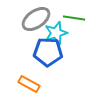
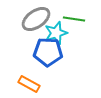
green line: moved 1 px down
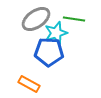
blue pentagon: moved 1 px right
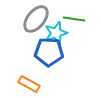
gray ellipse: rotated 16 degrees counterclockwise
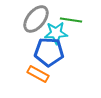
green line: moved 3 px left, 1 px down
cyan star: rotated 15 degrees clockwise
orange rectangle: moved 9 px right, 10 px up
